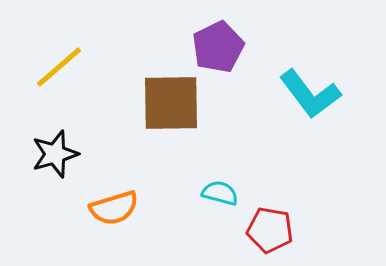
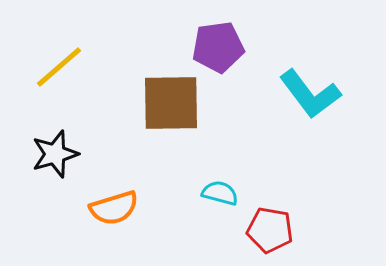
purple pentagon: rotated 18 degrees clockwise
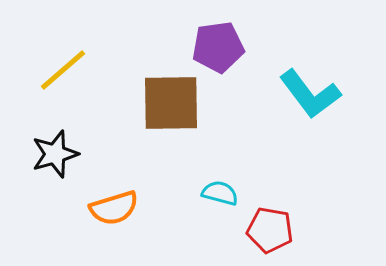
yellow line: moved 4 px right, 3 px down
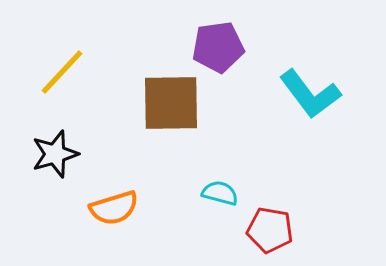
yellow line: moved 1 px left, 2 px down; rotated 6 degrees counterclockwise
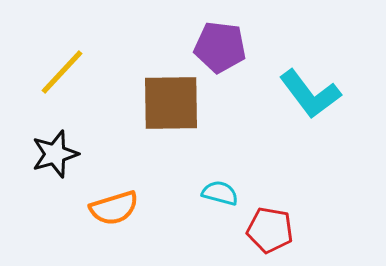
purple pentagon: moved 2 px right; rotated 15 degrees clockwise
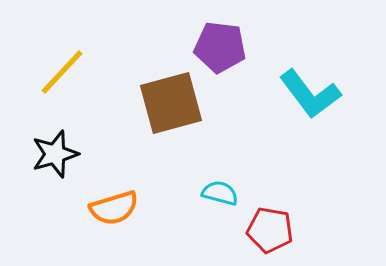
brown square: rotated 14 degrees counterclockwise
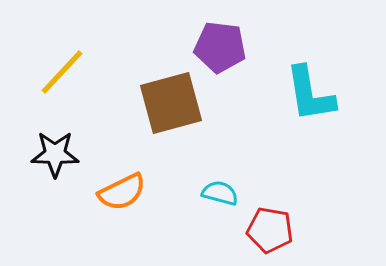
cyan L-shape: rotated 28 degrees clockwise
black star: rotated 18 degrees clockwise
orange semicircle: moved 8 px right, 16 px up; rotated 9 degrees counterclockwise
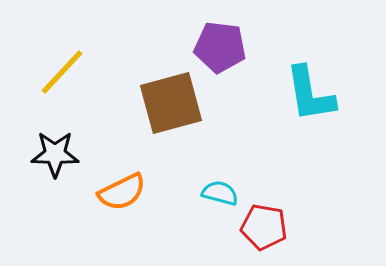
red pentagon: moved 6 px left, 3 px up
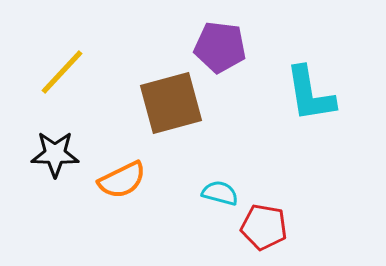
orange semicircle: moved 12 px up
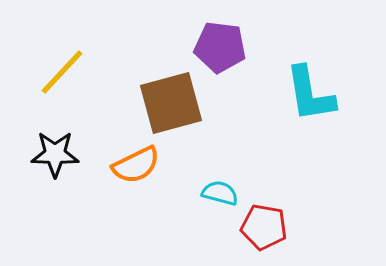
orange semicircle: moved 14 px right, 15 px up
